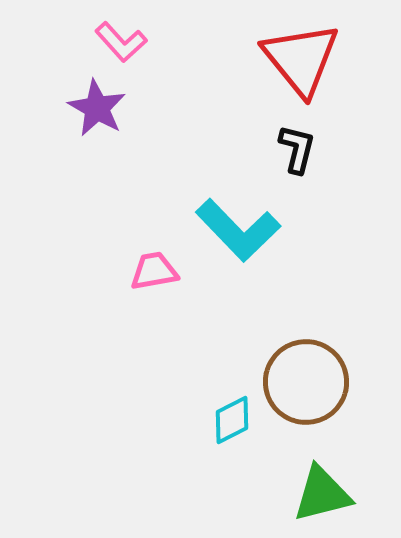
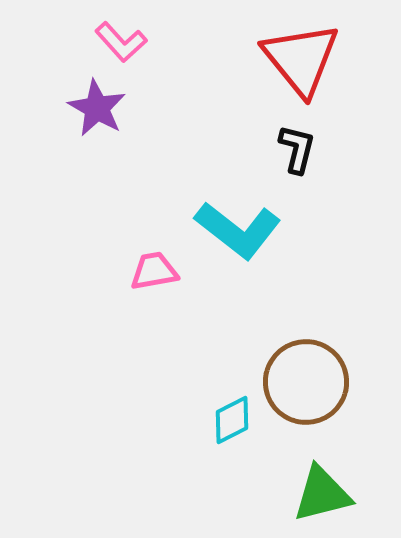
cyan L-shape: rotated 8 degrees counterclockwise
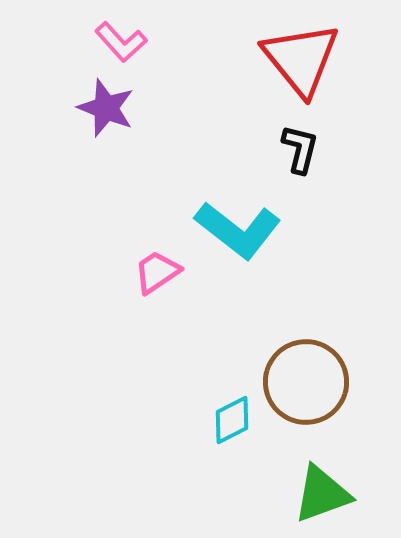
purple star: moved 9 px right; rotated 8 degrees counterclockwise
black L-shape: moved 3 px right
pink trapezoid: moved 3 px right, 1 px down; rotated 24 degrees counterclockwise
green triangle: rotated 6 degrees counterclockwise
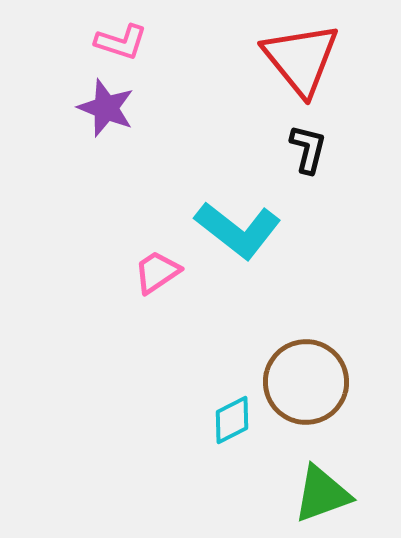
pink L-shape: rotated 30 degrees counterclockwise
black L-shape: moved 8 px right
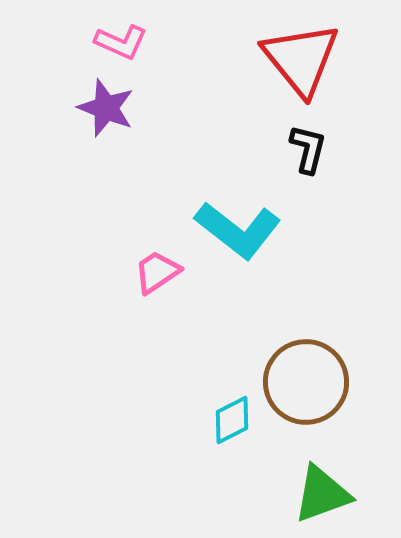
pink L-shape: rotated 6 degrees clockwise
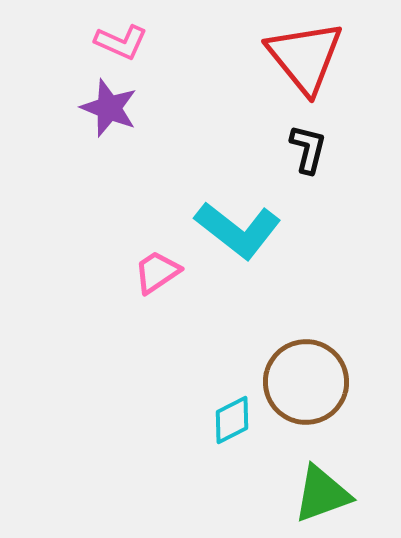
red triangle: moved 4 px right, 2 px up
purple star: moved 3 px right
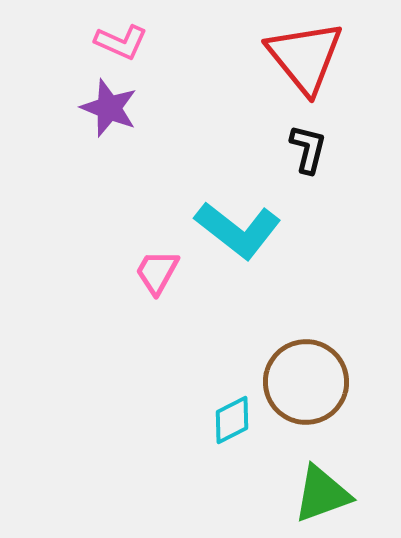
pink trapezoid: rotated 27 degrees counterclockwise
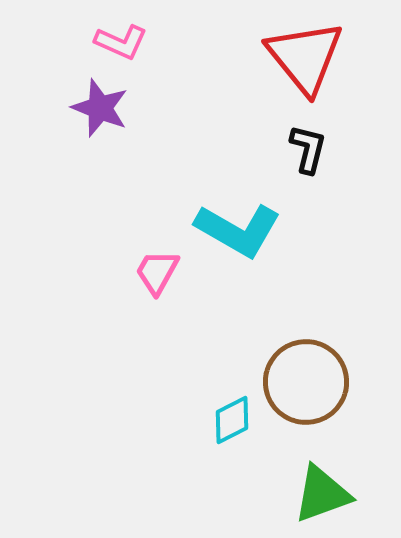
purple star: moved 9 px left
cyan L-shape: rotated 8 degrees counterclockwise
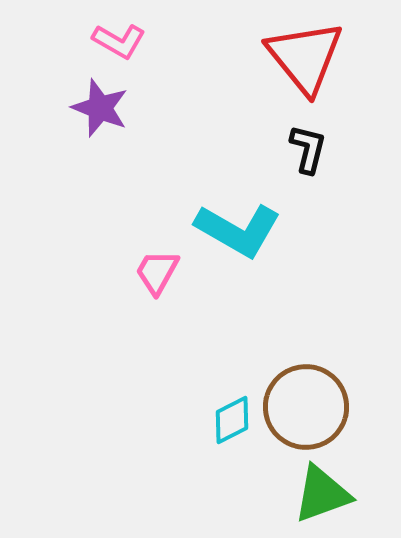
pink L-shape: moved 2 px left, 1 px up; rotated 6 degrees clockwise
brown circle: moved 25 px down
